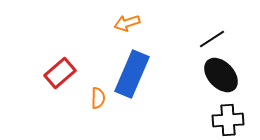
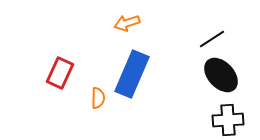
red rectangle: rotated 24 degrees counterclockwise
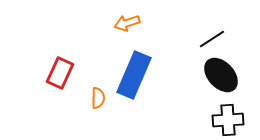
blue rectangle: moved 2 px right, 1 px down
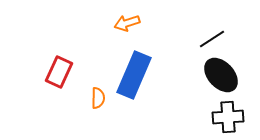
red rectangle: moved 1 px left, 1 px up
black cross: moved 3 px up
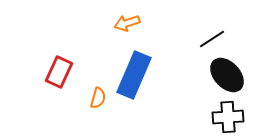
black ellipse: moved 6 px right
orange semicircle: rotated 15 degrees clockwise
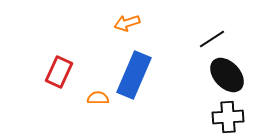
orange semicircle: rotated 105 degrees counterclockwise
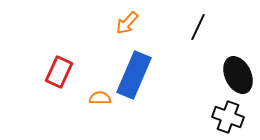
orange arrow: rotated 30 degrees counterclockwise
black line: moved 14 px left, 12 px up; rotated 32 degrees counterclockwise
black ellipse: moved 11 px right; rotated 18 degrees clockwise
orange semicircle: moved 2 px right
black cross: rotated 24 degrees clockwise
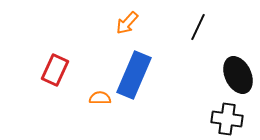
red rectangle: moved 4 px left, 2 px up
black cross: moved 1 px left, 2 px down; rotated 12 degrees counterclockwise
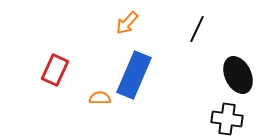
black line: moved 1 px left, 2 px down
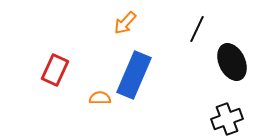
orange arrow: moved 2 px left
black ellipse: moved 6 px left, 13 px up
black cross: rotated 28 degrees counterclockwise
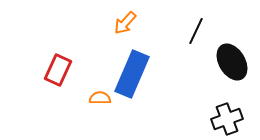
black line: moved 1 px left, 2 px down
black ellipse: rotated 6 degrees counterclockwise
red rectangle: moved 3 px right
blue rectangle: moved 2 px left, 1 px up
